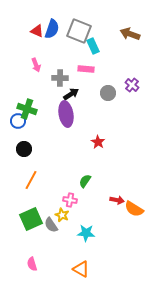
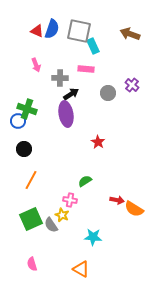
gray square: rotated 10 degrees counterclockwise
green semicircle: rotated 24 degrees clockwise
cyan star: moved 7 px right, 4 px down
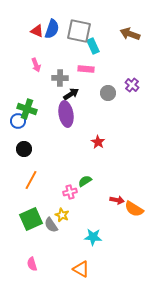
pink cross: moved 8 px up; rotated 24 degrees counterclockwise
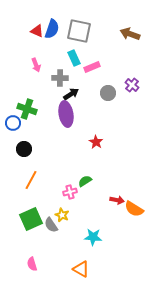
cyan rectangle: moved 19 px left, 12 px down
pink rectangle: moved 6 px right, 2 px up; rotated 28 degrees counterclockwise
blue circle: moved 5 px left, 2 px down
red star: moved 2 px left
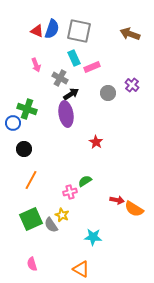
gray cross: rotated 28 degrees clockwise
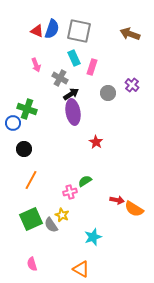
pink rectangle: rotated 49 degrees counterclockwise
purple ellipse: moved 7 px right, 2 px up
cyan star: rotated 24 degrees counterclockwise
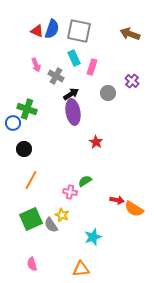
gray cross: moved 4 px left, 2 px up
purple cross: moved 4 px up
pink cross: rotated 24 degrees clockwise
orange triangle: rotated 36 degrees counterclockwise
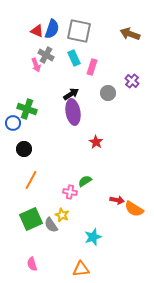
gray cross: moved 10 px left, 21 px up
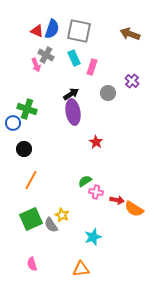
pink cross: moved 26 px right
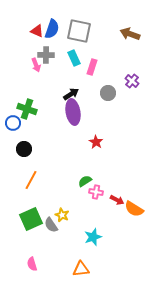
gray cross: rotated 28 degrees counterclockwise
red arrow: rotated 16 degrees clockwise
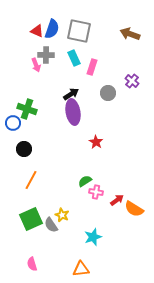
red arrow: rotated 64 degrees counterclockwise
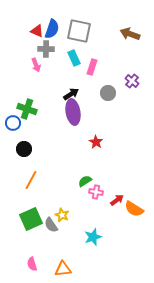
gray cross: moved 6 px up
orange triangle: moved 18 px left
